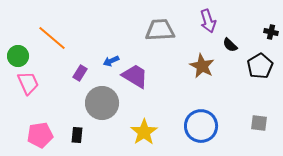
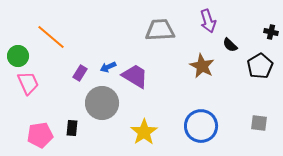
orange line: moved 1 px left, 1 px up
blue arrow: moved 3 px left, 6 px down
black rectangle: moved 5 px left, 7 px up
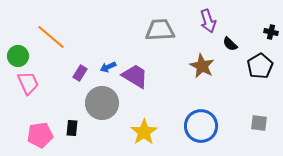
black semicircle: moved 1 px up
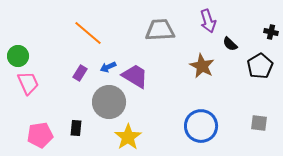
orange line: moved 37 px right, 4 px up
gray circle: moved 7 px right, 1 px up
black rectangle: moved 4 px right
yellow star: moved 16 px left, 5 px down
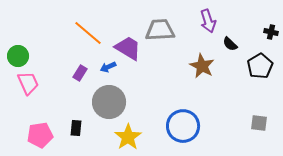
purple trapezoid: moved 7 px left, 28 px up
blue circle: moved 18 px left
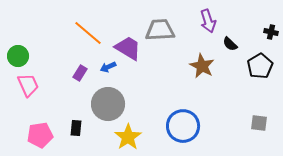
pink trapezoid: moved 2 px down
gray circle: moved 1 px left, 2 px down
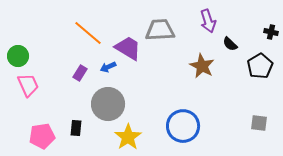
pink pentagon: moved 2 px right, 1 px down
